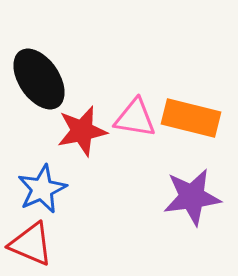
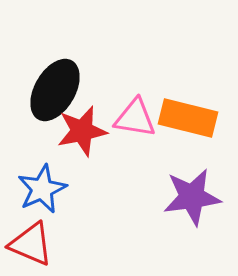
black ellipse: moved 16 px right, 11 px down; rotated 64 degrees clockwise
orange rectangle: moved 3 px left
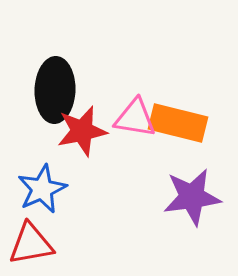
black ellipse: rotated 28 degrees counterclockwise
orange rectangle: moved 10 px left, 5 px down
red triangle: rotated 33 degrees counterclockwise
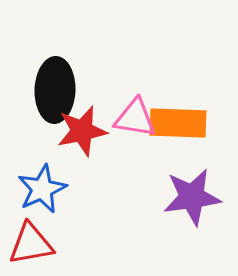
orange rectangle: rotated 12 degrees counterclockwise
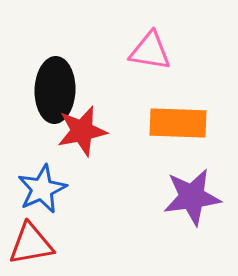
pink triangle: moved 15 px right, 67 px up
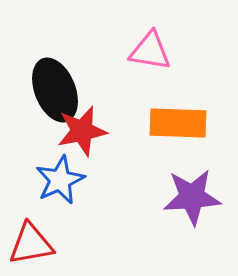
black ellipse: rotated 24 degrees counterclockwise
blue star: moved 18 px right, 9 px up
purple star: rotated 4 degrees clockwise
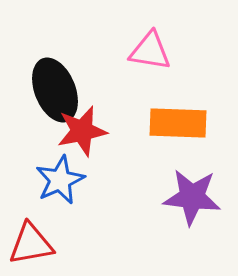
purple star: rotated 10 degrees clockwise
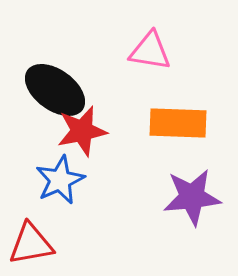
black ellipse: rotated 32 degrees counterclockwise
purple star: rotated 12 degrees counterclockwise
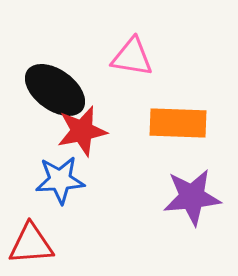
pink triangle: moved 18 px left, 6 px down
blue star: rotated 21 degrees clockwise
red triangle: rotated 6 degrees clockwise
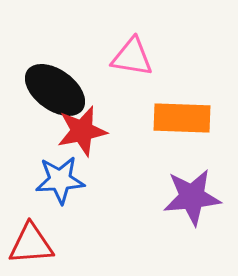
orange rectangle: moved 4 px right, 5 px up
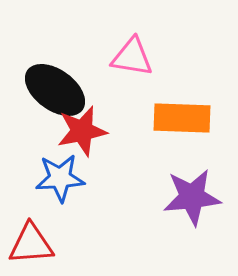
blue star: moved 2 px up
